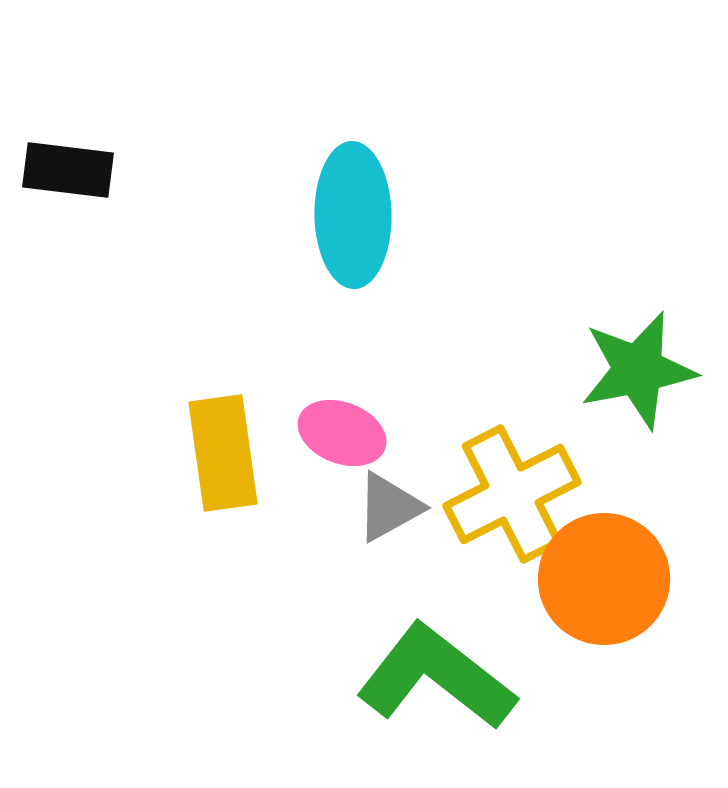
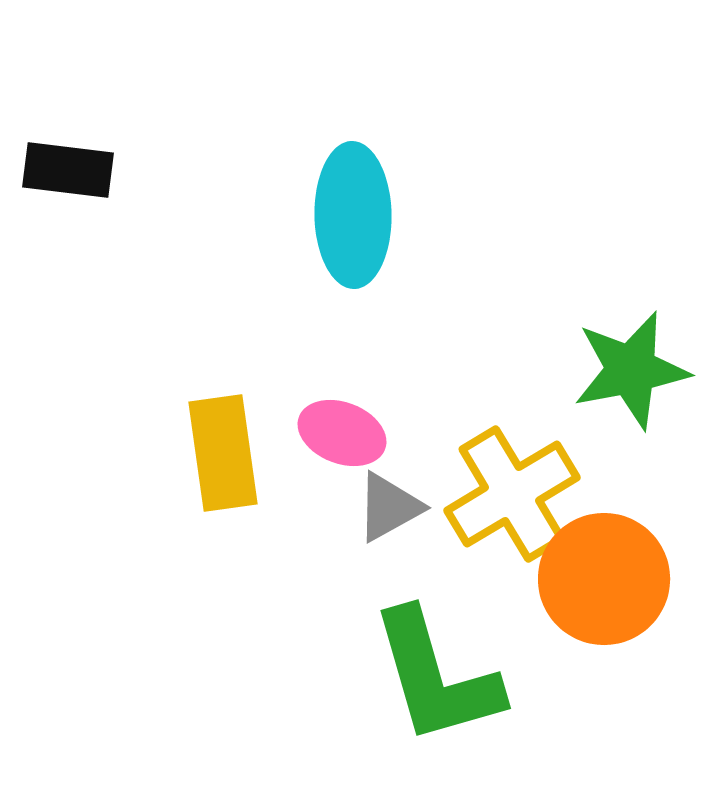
green star: moved 7 px left
yellow cross: rotated 4 degrees counterclockwise
green L-shape: rotated 144 degrees counterclockwise
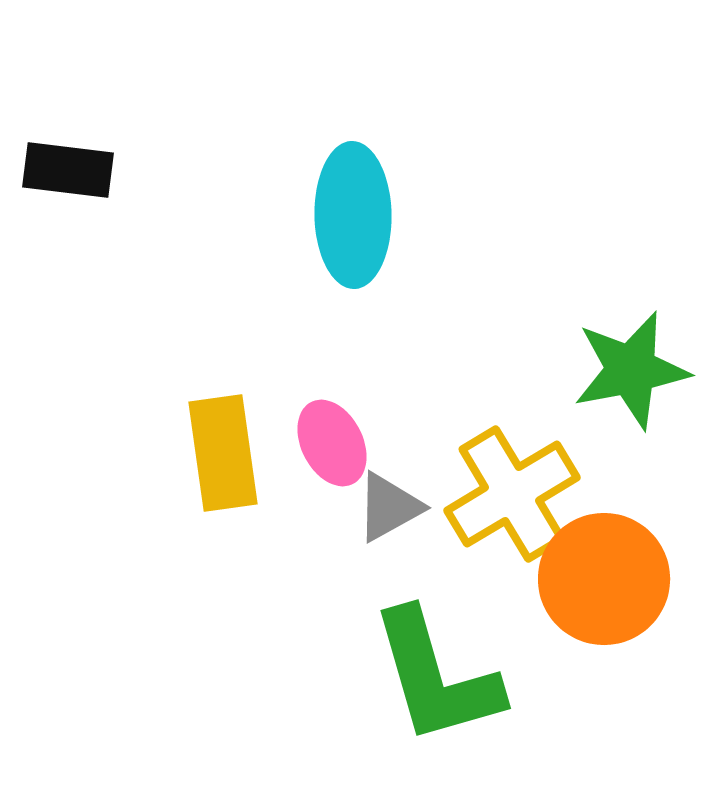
pink ellipse: moved 10 px left, 10 px down; rotated 42 degrees clockwise
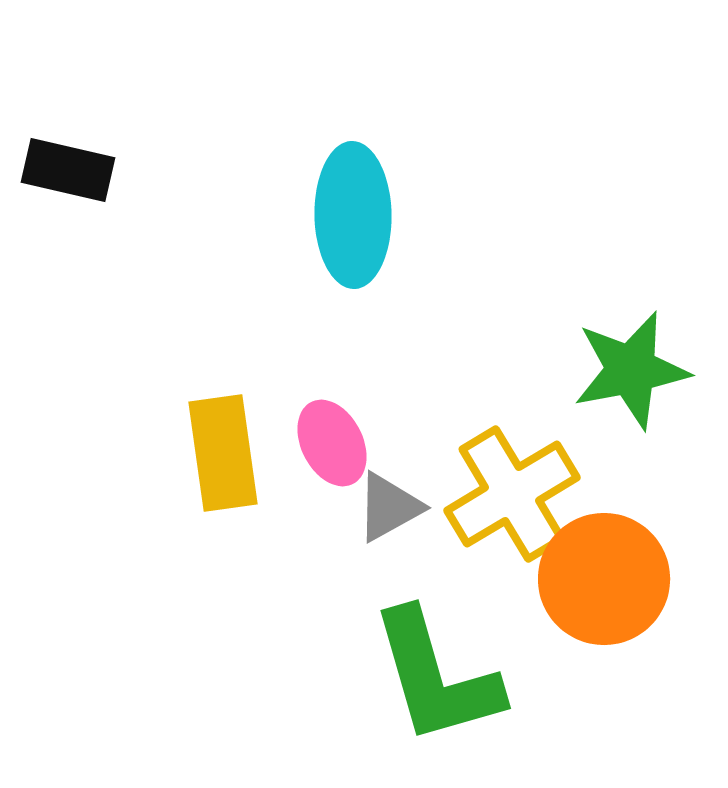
black rectangle: rotated 6 degrees clockwise
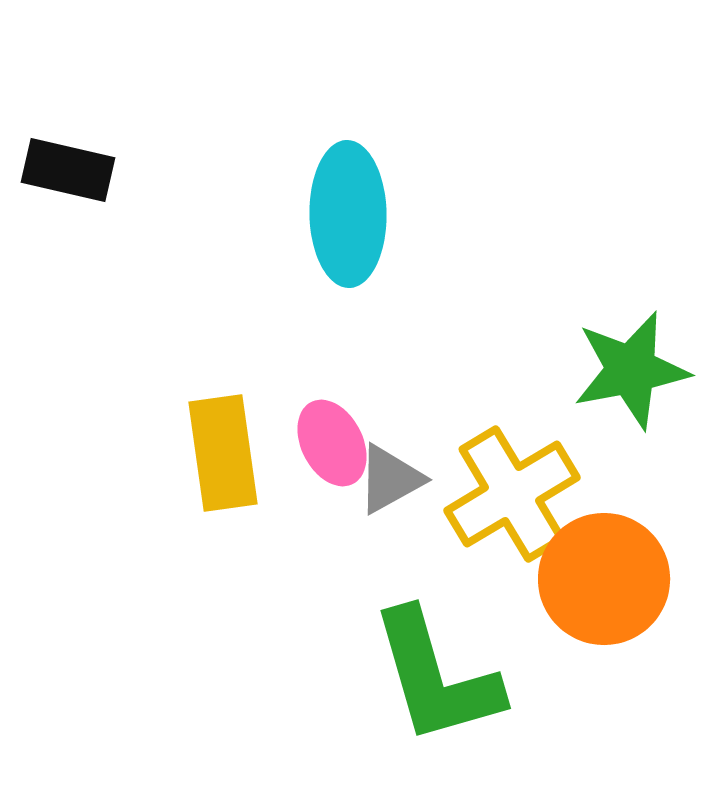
cyan ellipse: moved 5 px left, 1 px up
gray triangle: moved 1 px right, 28 px up
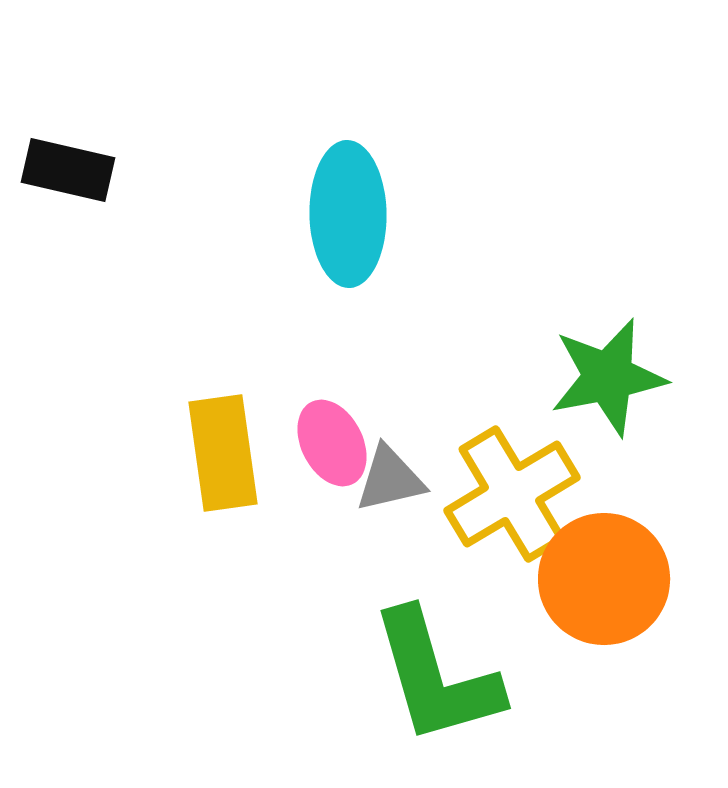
green star: moved 23 px left, 7 px down
gray triangle: rotated 16 degrees clockwise
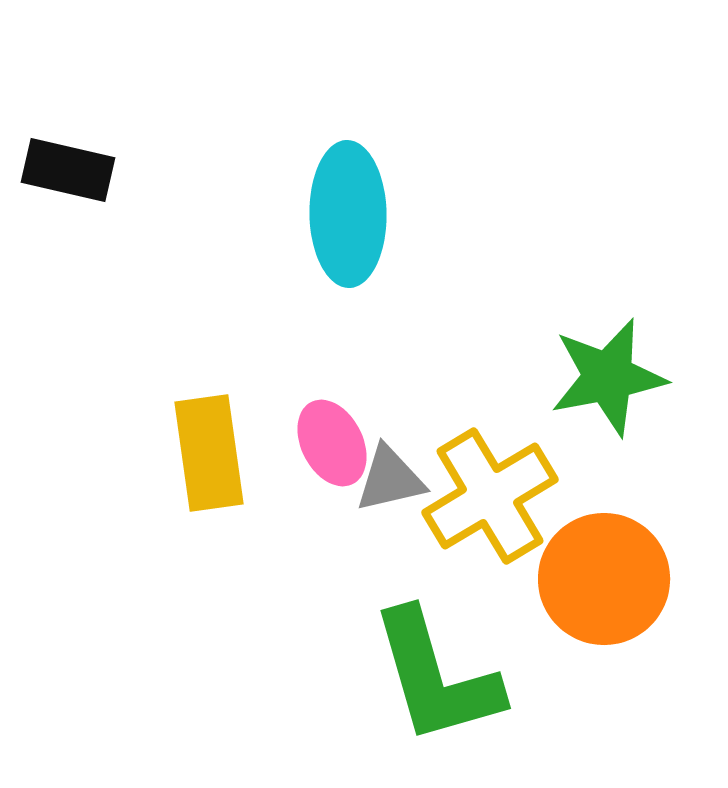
yellow rectangle: moved 14 px left
yellow cross: moved 22 px left, 2 px down
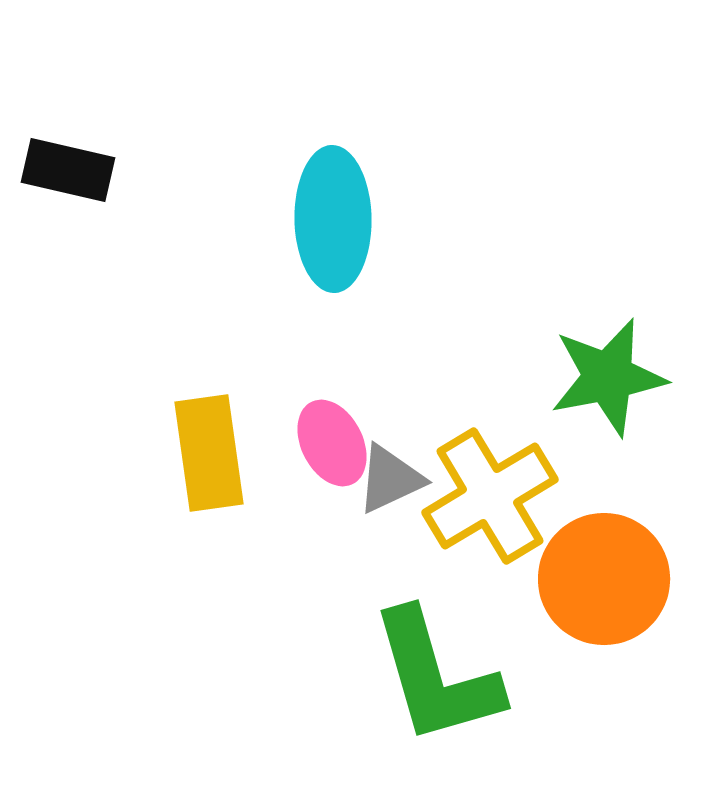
cyan ellipse: moved 15 px left, 5 px down
gray triangle: rotated 12 degrees counterclockwise
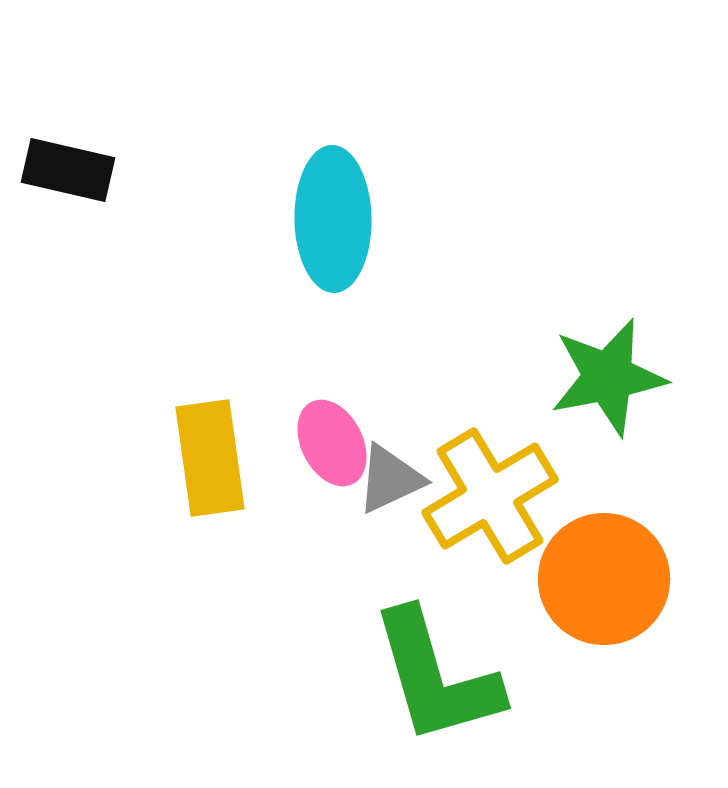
yellow rectangle: moved 1 px right, 5 px down
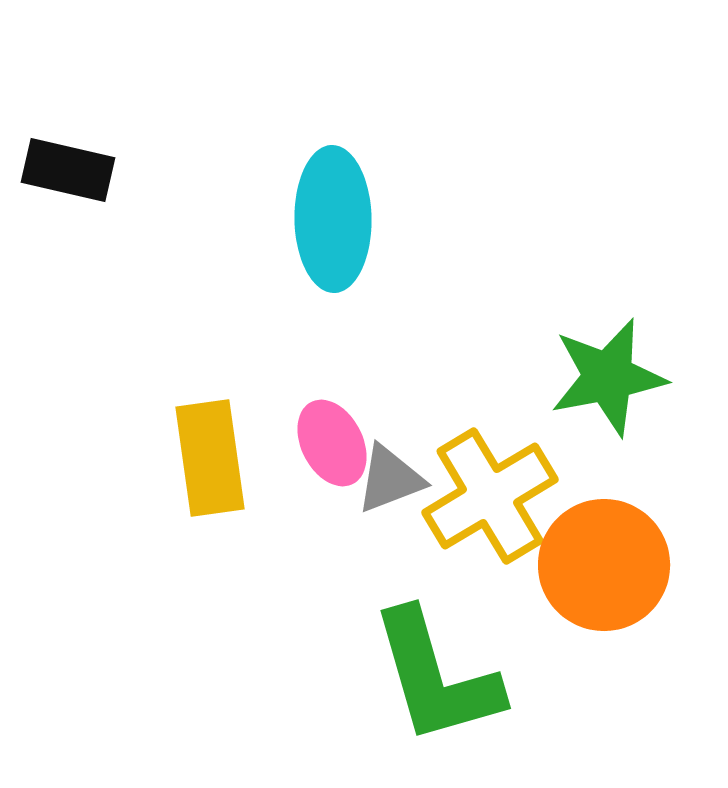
gray triangle: rotated 4 degrees clockwise
orange circle: moved 14 px up
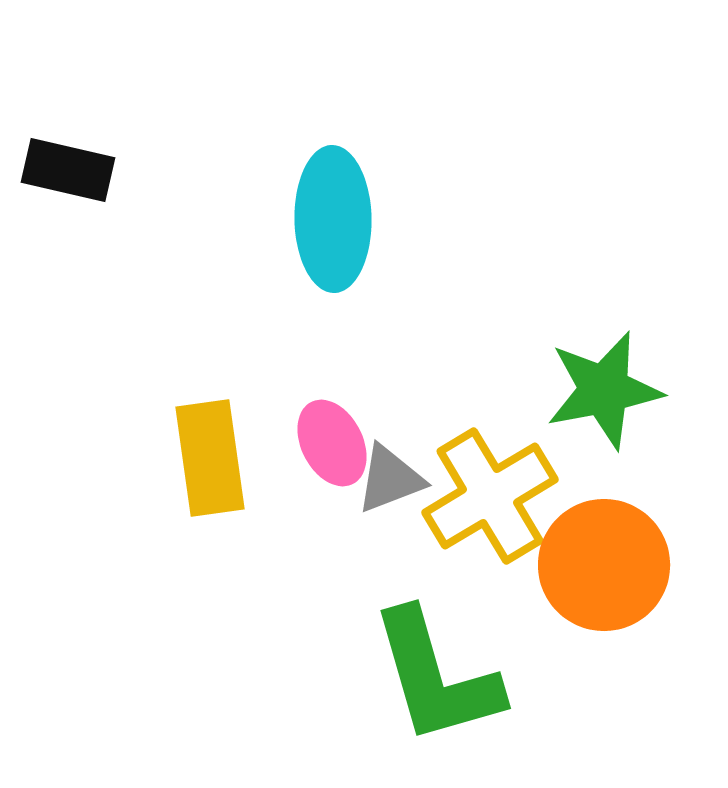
green star: moved 4 px left, 13 px down
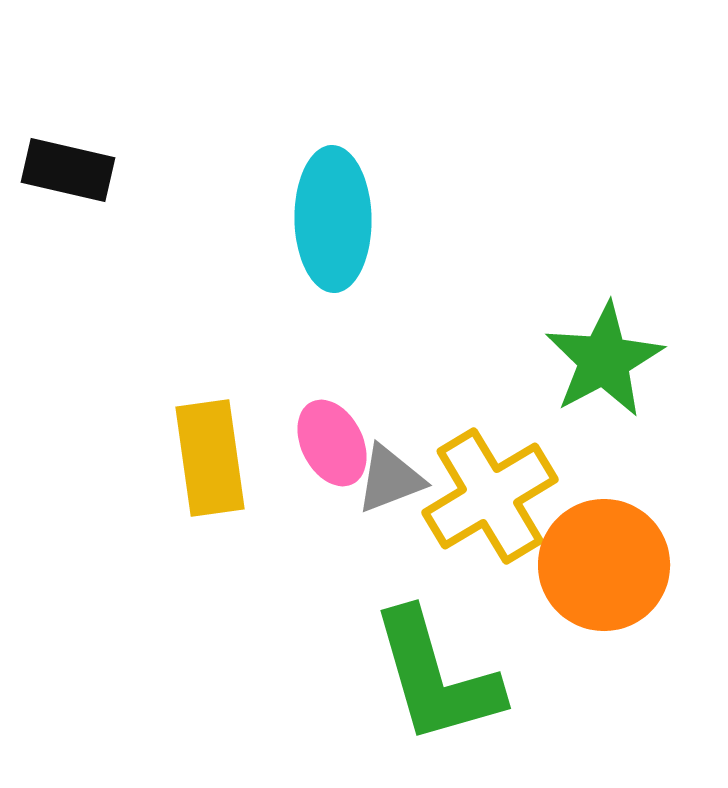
green star: moved 30 px up; rotated 17 degrees counterclockwise
